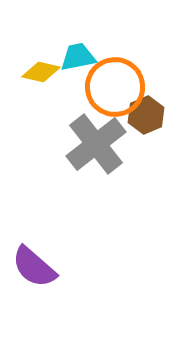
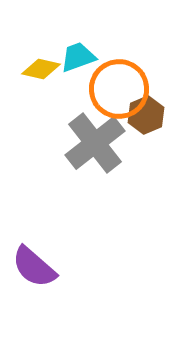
cyan trapezoid: rotated 9 degrees counterclockwise
yellow diamond: moved 3 px up
orange circle: moved 4 px right, 2 px down
gray cross: moved 1 px left, 1 px up
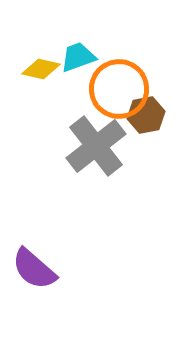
brown hexagon: rotated 12 degrees clockwise
gray cross: moved 1 px right, 3 px down
purple semicircle: moved 2 px down
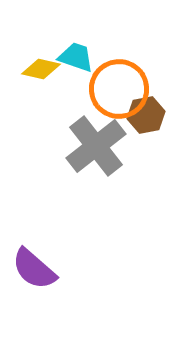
cyan trapezoid: moved 2 px left; rotated 39 degrees clockwise
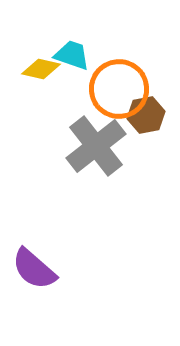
cyan trapezoid: moved 4 px left, 2 px up
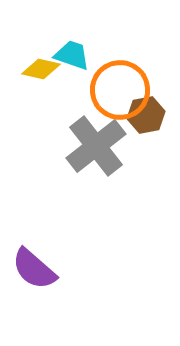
orange circle: moved 1 px right, 1 px down
